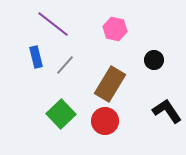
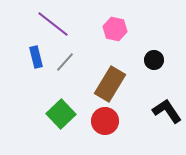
gray line: moved 3 px up
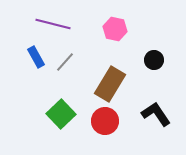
purple line: rotated 24 degrees counterclockwise
blue rectangle: rotated 15 degrees counterclockwise
black L-shape: moved 11 px left, 3 px down
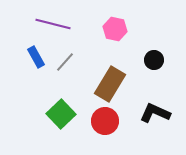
black L-shape: moved 1 px left, 1 px up; rotated 32 degrees counterclockwise
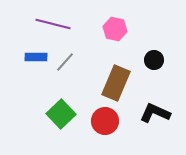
blue rectangle: rotated 60 degrees counterclockwise
brown rectangle: moved 6 px right, 1 px up; rotated 8 degrees counterclockwise
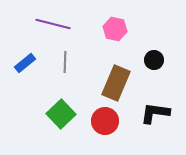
blue rectangle: moved 11 px left, 6 px down; rotated 40 degrees counterclockwise
gray line: rotated 40 degrees counterclockwise
black L-shape: rotated 16 degrees counterclockwise
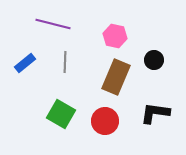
pink hexagon: moved 7 px down
brown rectangle: moved 6 px up
green square: rotated 16 degrees counterclockwise
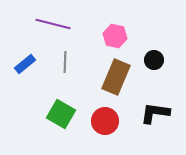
blue rectangle: moved 1 px down
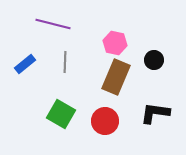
pink hexagon: moved 7 px down
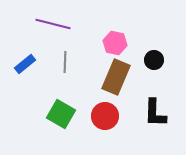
black L-shape: rotated 96 degrees counterclockwise
red circle: moved 5 px up
